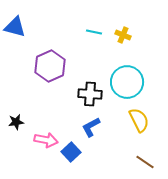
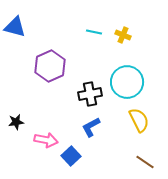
black cross: rotated 15 degrees counterclockwise
blue square: moved 4 px down
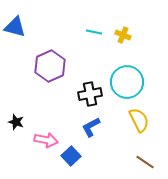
black star: rotated 28 degrees clockwise
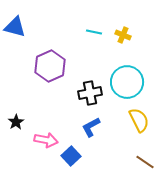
black cross: moved 1 px up
black star: rotated 21 degrees clockwise
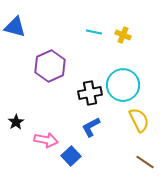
cyan circle: moved 4 px left, 3 px down
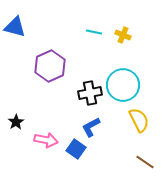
blue square: moved 5 px right, 7 px up; rotated 12 degrees counterclockwise
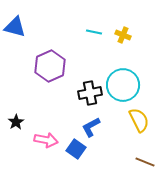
brown line: rotated 12 degrees counterclockwise
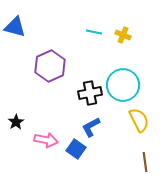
brown line: rotated 60 degrees clockwise
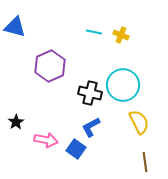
yellow cross: moved 2 px left
black cross: rotated 25 degrees clockwise
yellow semicircle: moved 2 px down
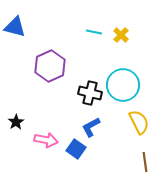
yellow cross: rotated 21 degrees clockwise
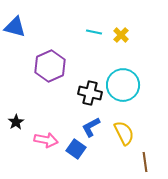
yellow semicircle: moved 15 px left, 11 px down
